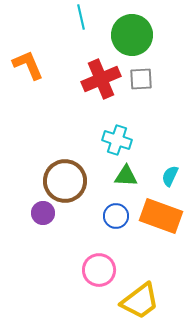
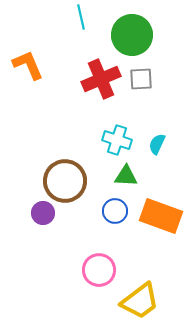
cyan semicircle: moved 13 px left, 32 px up
blue circle: moved 1 px left, 5 px up
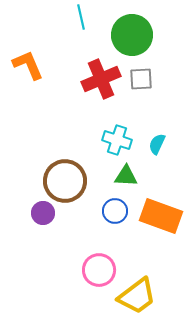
yellow trapezoid: moved 3 px left, 5 px up
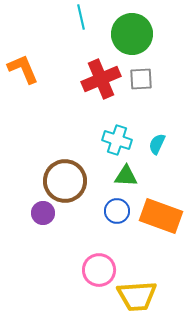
green circle: moved 1 px up
orange L-shape: moved 5 px left, 4 px down
blue circle: moved 2 px right
yellow trapezoid: rotated 33 degrees clockwise
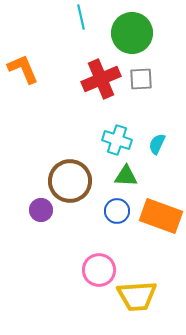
green circle: moved 1 px up
brown circle: moved 5 px right
purple circle: moved 2 px left, 3 px up
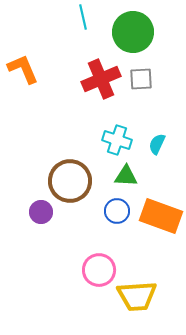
cyan line: moved 2 px right
green circle: moved 1 px right, 1 px up
purple circle: moved 2 px down
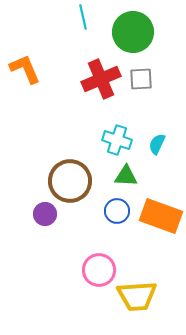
orange L-shape: moved 2 px right
purple circle: moved 4 px right, 2 px down
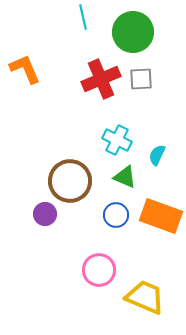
cyan cross: rotated 8 degrees clockwise
cyan semicircle: moved 11 px down
green triangle: moved 1 px left, 1 px down; rotated 20 degrees clockwise
blue circle: moved 1 px left, 4 px down
yellow trapezoid: moved 8 px right, 1 px down; rotated 153 degrees counterclockwise
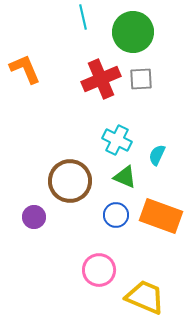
purple circle: moved 11 px left, 3 px down
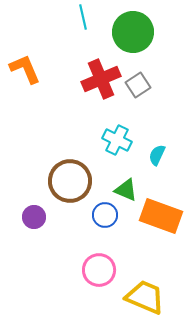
gray square: moved 3 px left, 6 px down; rotated 30 degrees counterclockwise
green triangle: moved 1 px right, 13 px down
blue circle: moved 11 px left
